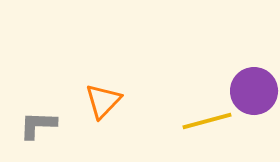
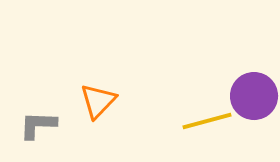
purple circle: moved 5 px down
orange triangle: moved 5 px left
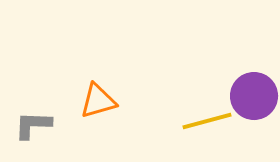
orange triangle: rotated 30 degrees clockwise
gray L-shape: moved 5 px left
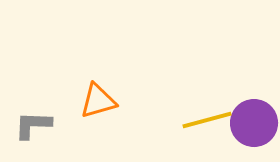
purple circle: moved 27 px down
yellow line: moved 1 px up
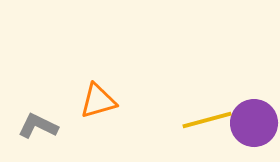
gray L-shape: moved 5 px right, 1 px down; rotated 24 degrees clockwise
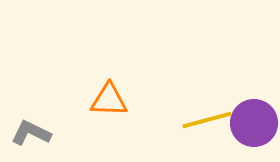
orange triangle: moved 11 px right, 1 px up; rotated 18 degrees clockwise
gray L-shape: moved 7 px left, 7 px down
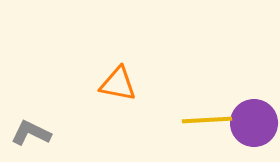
orange triangle: moved 9 px right, 16 px up; rotated 9 degrees clockwise
yellow line: rotated 12 degrees clockwise
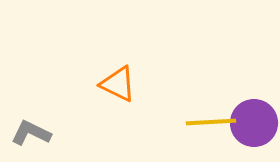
orange triangle: rotated 15 degrees clockwise
yellow line: moved 4 px right, 2 px down
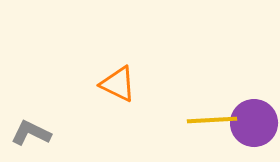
yellow line: moved 1 px right, 2 px up
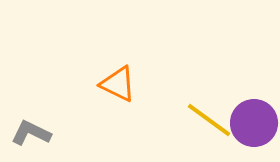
yellow line: moved 3 px left; rotated 39 degrees clockwise
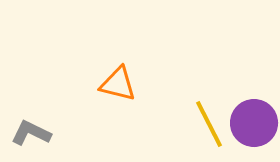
orange triangle: rotated 12 degrees counterclockwise
yellow line: moved 4 px down; rotated 27 degrees clockwise
